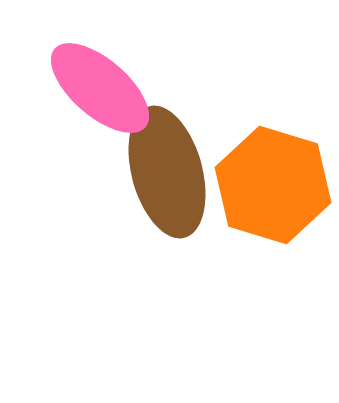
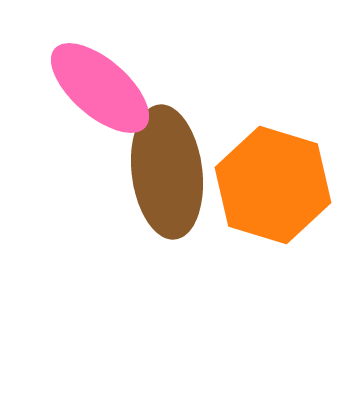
brown ellipse: rotated 8 degrees clockwise
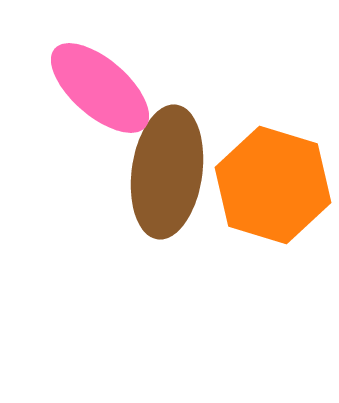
brown ellipse: rotated 15 degrees clockwise
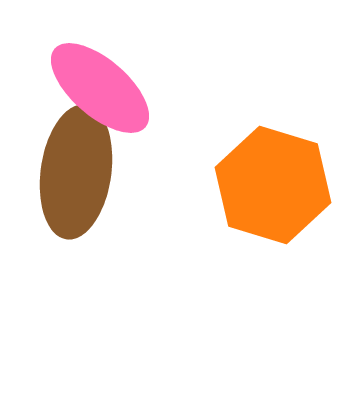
brown ellipse: moved 91 px left
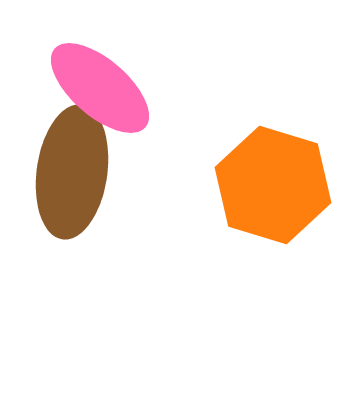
brown ellipse: moved 4 px left
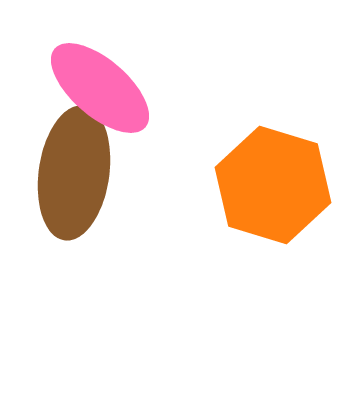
brown ellipse: moved 2 px right, 1 px down
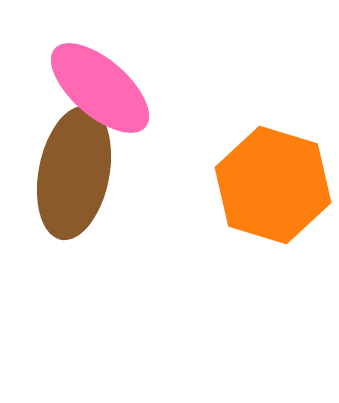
brown ellipse: rotated 3 degrees clockwise
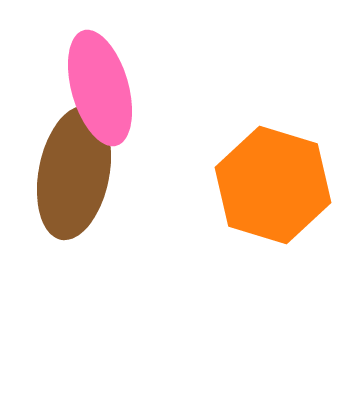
pink ellipse: rotated 33 degrees clockwise
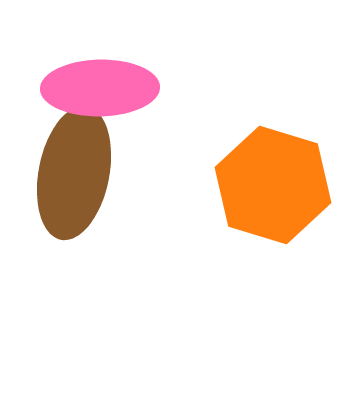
pink ellipse: rotated 75 degrees counterclockwise
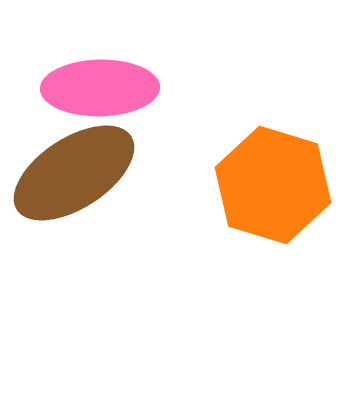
brown ellipse: rotated 46 degrees clockwise
